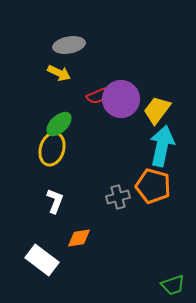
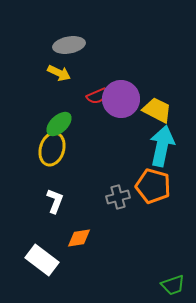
yellow trapezoid: rotated 80 degrees clockwise
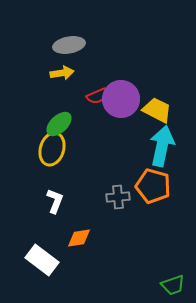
yellow arrow: moved 3 px right; rotated 35 degrees counterclockwise
gray cross: rotated 10 degrees clockwise
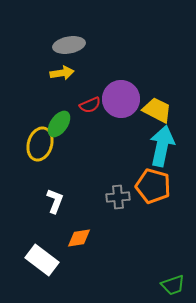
red semicircle: moved 7 px left, 9 px down
green ellipse: rotated 12 degrees counterclockwise
yellow ellipse: moved 12 px left, 5 px up
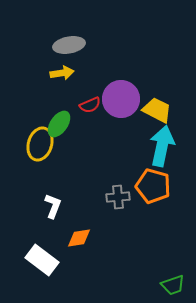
white L-shape: moved 2 px left, 5 px down
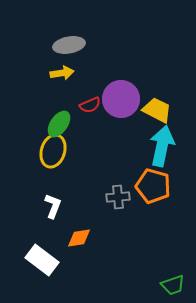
yellow ellipse: moved 13 px right, 7 px down
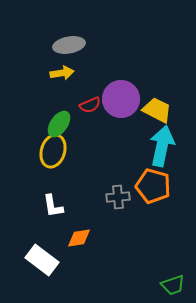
white L-shape: rotated 150 degrees clockwise
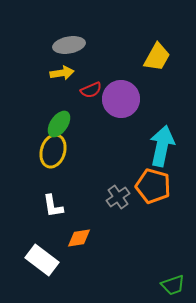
red semicircle: moved 1 px right, 15 px up
yellow trapezoid: moved 53 px up; rotated 92 degrees clockwise
gray cross: rotated 30 degrees counterclockwise
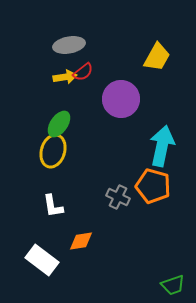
yellow arrow: moved 3 px right, 4 px down
red semicircle: moved 8 px left, 18 px up; rotated 15 degrees counterclockwise
gray cross: rotated 30 degrees counterclockwise
orange diamond: moved 2 px right, 3 px down
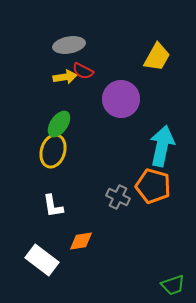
red semicircle: moved 1 px up; rotated 65 degrees clockwise
